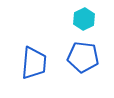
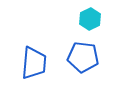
cyan hexagon: moved 6 px right
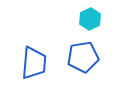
blue pentagon: rotated 16 degrees counterclockwise
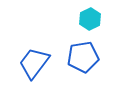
blue trapezoid: rotated 148 degrees counterclockwise
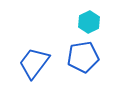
cyan hexagon: moved 1 px left, 3 px down
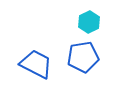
blue trapezoid: moved 2 px right, 1 px down; rotated 80 degrees clockwise
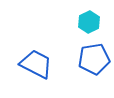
blue pentagon: moved 11 px right, 2 px down
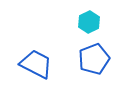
blue pentagon: rotated 12 degrees counterclockwise
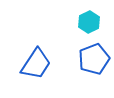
blue trapezoid: rotated 96 degrees clockwise
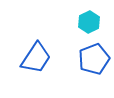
blue trapezoid: moved 6 px up
